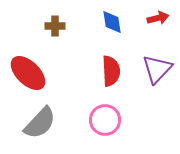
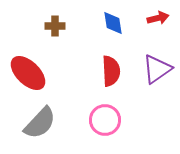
blue diamond: moved 1 px right, 1 px down
purple triangle: rotated 12 degrees clockwise
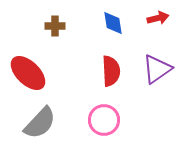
pink circle: moved 1 px left
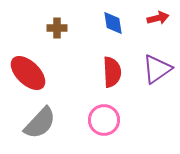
brown cross: moved 2 px right, 2 px down
red semicircle: moved 1 px right, 1 px down
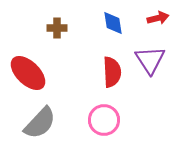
purple triangle: moved 7 px left, 9 px up; rotated 28 degrees counterclockwise
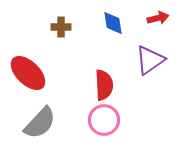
brown cross: moved 4 px right, 1 px up
purple triangle: rotated 28 degrees clockwise
red semicircle: moved 8 px left, 13 px down
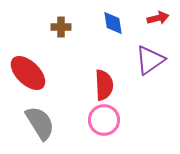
gray semicircle: rotated 75 degrees counterclockwise
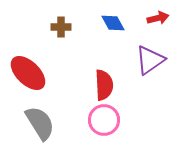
blue diamond: rotated 20 degrees counterclockwise
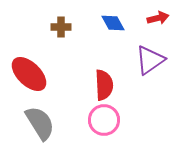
red ellipse: moved 1 px right, 1 px down
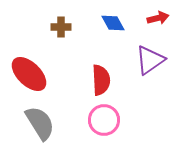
red semicircle: moved 3 px left, 5 px up
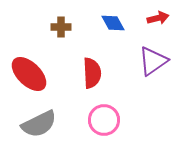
purple triangle: moved 3 px right, 1 px down
red semicircle: moved 9 px left, 7 px up
gray semicircle: moved 1 px left, 1 px down; rotated 96 degrees clockwise
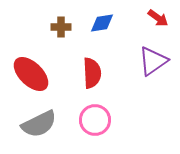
red arrow: rotated 50 degrees clockwise
blue diamond: moved 11 px left; rotated 70 degrees counterclockwise
red ellipse: moved 2 px right
pink circle: moved 9 px left
